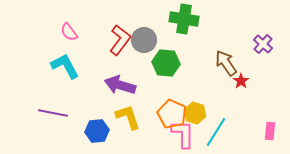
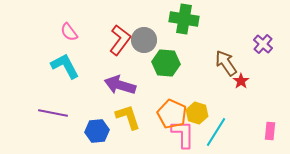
yellow hexagon: moved 2 px right
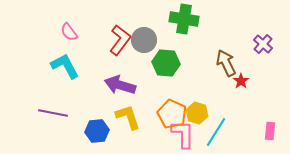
brown arrow: rotated 8 degrees clockwise
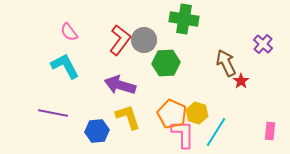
green hexagon: rotated 8 degrees counterclockwise
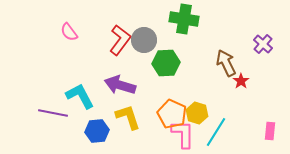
cyan L-shape: moved 15 px right, 30 px down
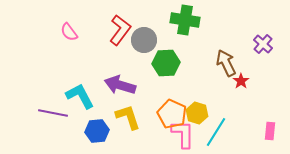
green cross: moved 1 px right, 1 px down
red L-shape: moved 10 px up
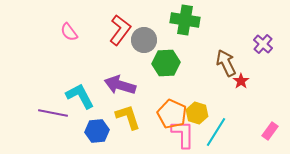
pink rectangle: rotated 30 degrees clockwise
